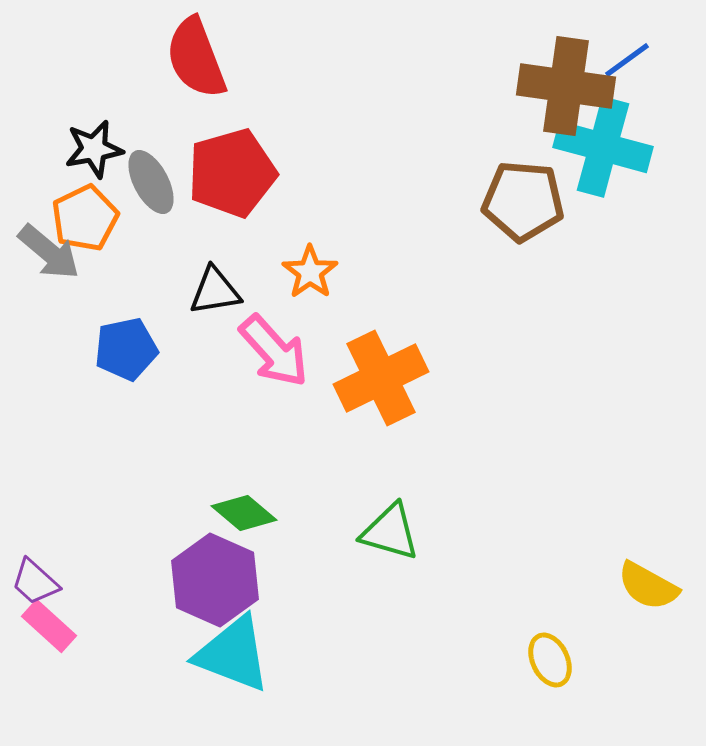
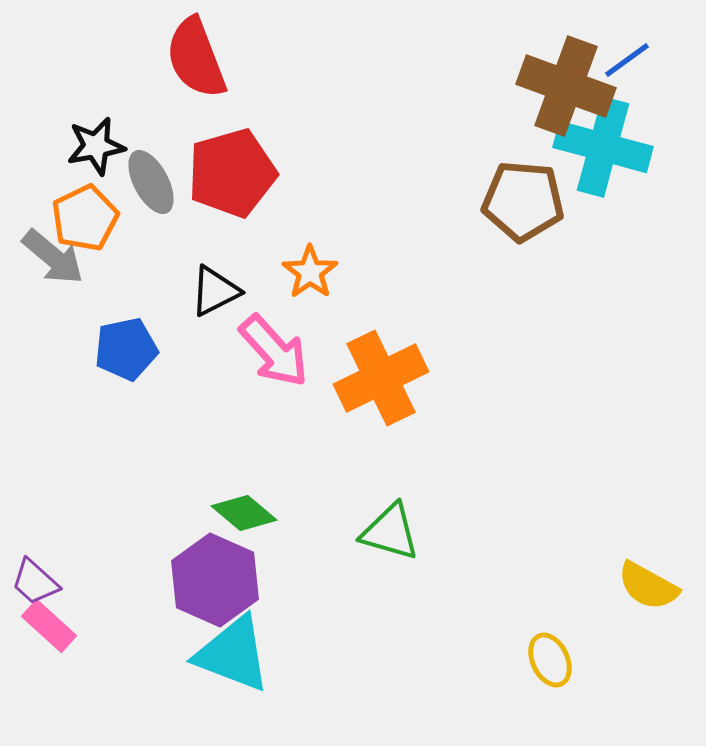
brown cross: rotated 12 degrees clockwise
black star: moved 2 px right, 3 px up
gray arrow: moved 4 px right, 5 px down
black triangle: rotated 18 degrees counterclockwise
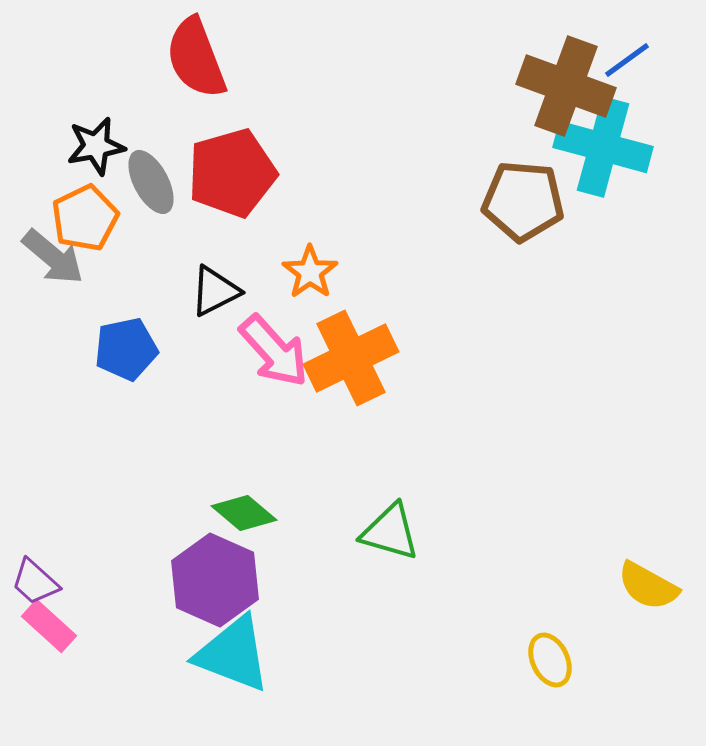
orange cross: moved 30 px left, 20 px up
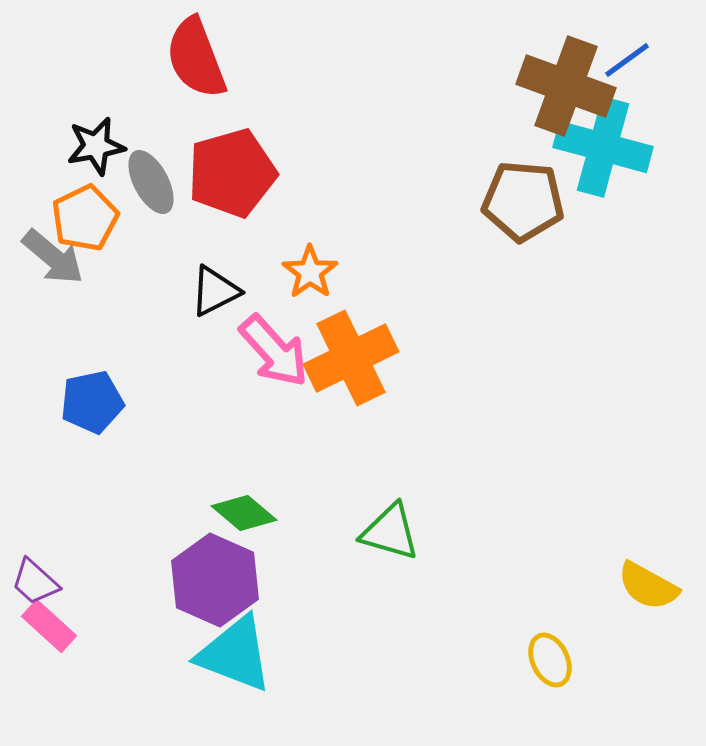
blue pentagon: moved 34 px left, 53 px down
cyan triangle: moved 2 px right
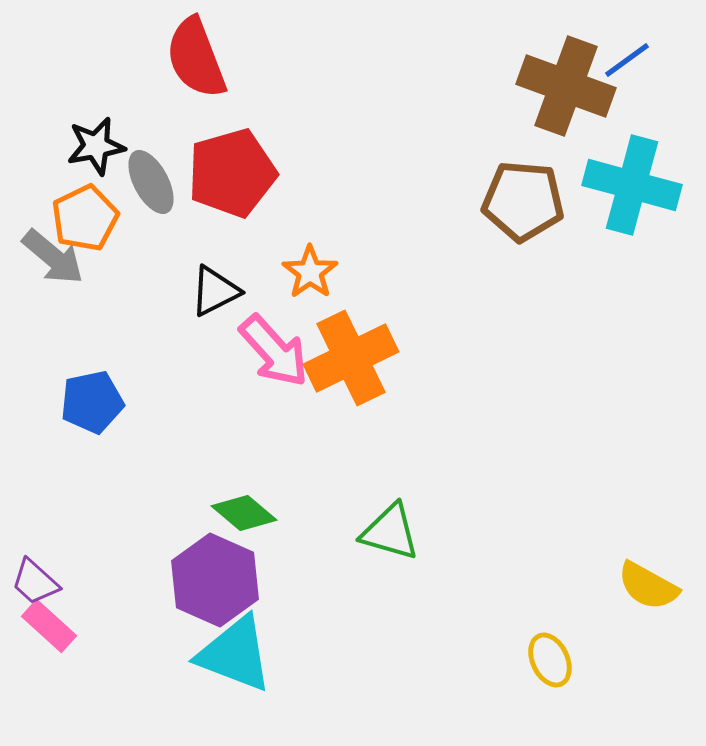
cyan cross: moved 29 px right, 38 px down
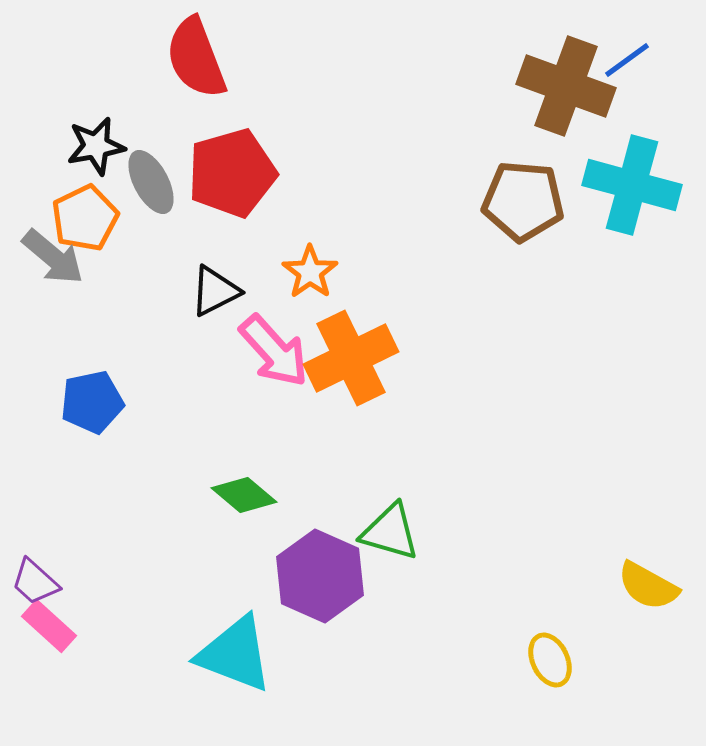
green diamond: moved 18 px up
purple hexagon: moved 105 px right, 4 px up
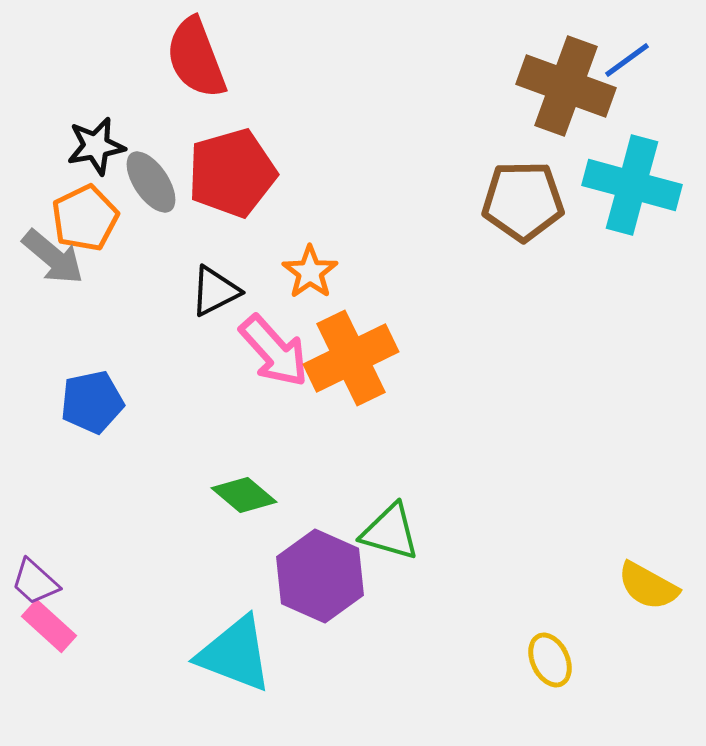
gray ellipse: rotated 6 degrees counterclockwise
brown pentagon: rotated 6 degrees counterclockwise
